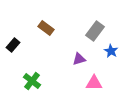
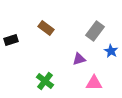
black rectangle: moved 2 px left, 5 px up; rotated 32 degrees clockwise
green cross: moved 13 px right
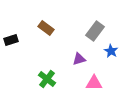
green cross: moved 2 px right, 2 px up
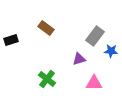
gray rectangle: moved 5 px down
blue star: rotated 24 degrees counterclockwise
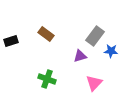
brown rectangle: moved 6 px down
black rectangle: moved 1 px down
purple triangle: moved 1 px right, 3 px up
green cross: rotated 18 degrees counterclockwise
pink triangle: rotated 48 degrees counterclockwise
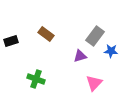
green cross: moved 11 px left
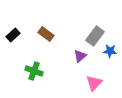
black rectangle: moved 2 px right, 6 px up; rotated 24 degrees counterclockwise
blue star: moved 1 px left
purple triangle: rotated 24 degrees counterclockwise
green cross: moved 2 px left, 8 px up
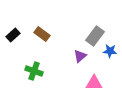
brown rectangle: moved 4 px left
pink triangle: rotated 48 degrees clockwise
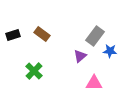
black rectangle: rotated 24 degrees clockwise
green cross: rotated 24 degrees clockwise
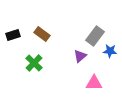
green cross: moved 8 px up
